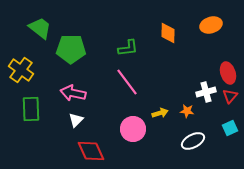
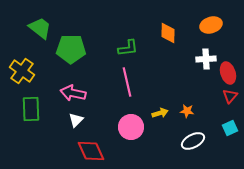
yellow cross: moved 1 px right, 1 px down
pink line: rotated 24 degrees clockwise
white cross: moved 33 px up; rotated 12 degrees clockwise
pink circle: moved 2 px left, 2 px up
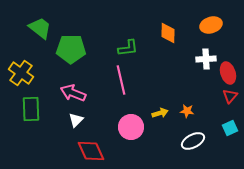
yellow cross: moved 1 px left, 2 px down
pink line: moved 6 px left, 2 px up
pink arrow: rotated 10 degrees clockwise
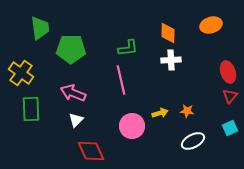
green trapezoid: rotated 45 degrees clockwise
white cross: moved 35 px left, 1 px down
red ellipse: moved 1 px up
pink circle: moved 1 px right, 1 px up
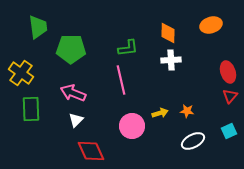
green trapezoid: moved 2 px left, 1 px up
cyan square: moved 1 px left, 3 px down
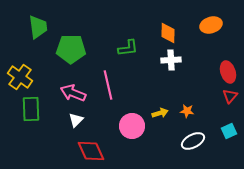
yellow cross: moved 1 px left, 4 px down
pink line: moved 13 px left, 5 px down
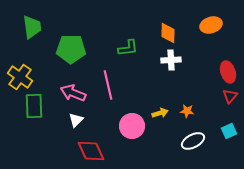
green trapezoid: moved 6 px left
green rectangle: moved 3 px right, 3 px up
